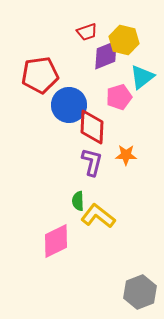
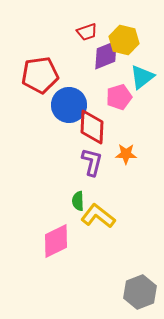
orange star: moved 1 px up
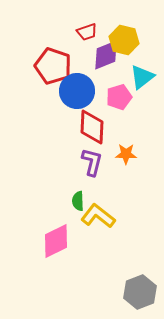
red pentagon: moved 13 px right, 9 px up; rotated 27 degrees clockwise
blue circle: moved 8 px right, 14 px up
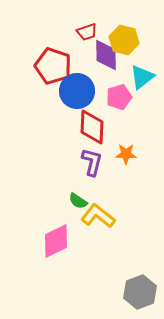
purple diamond: rotated 68 degrees counterclockwise
green semicircle: rotated 54 degrees counterclockwise
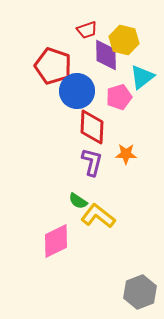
red trapezoid: moved 2 px up
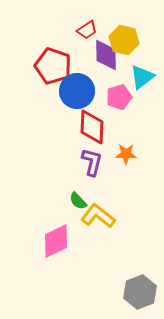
red trapezoid: rotated 15 degrees counterclockwise
green semicircle: rotated 12 degrees clockwise
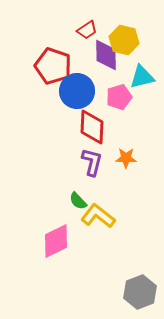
cyan triangle: rotated 24 degrees clockwise
orange star: moved 4 px down
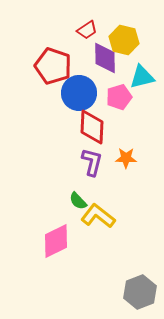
purple diamond: moved 1 px left, 3 px down
blue circle: moved 2 px right, 2 px down
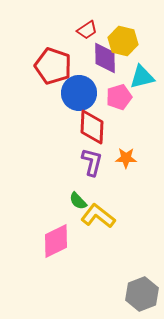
yellow hexagon: moved 1 px left, 1 px down
gray hexagon: moved 2 px right, 2 px down
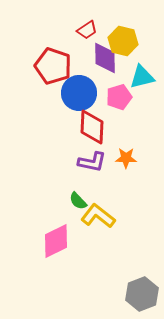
purple L-shape: rotated 88 degrees clockwise
